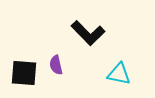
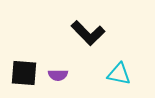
purple semicircle: moved 2 px right, 10 px down; rotated 78 degrees counterclockwise
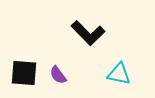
purple semicircle: rotated 54 degrees clockwise
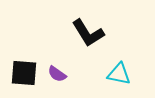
black L-shape: rotated 12 degrees clockwise
purple semicircle: moved 1 px left, 1 px up; rotated 18 degrees counterclockwise
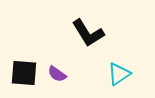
cyan triangle: rotated 45 degrees counterclockwise
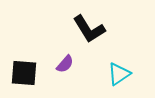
black L-shape: moved 1 px right, 4 px up
purple semicircle: moved 8 px right, 10 px up; rotated 84 degrees counterclockwise
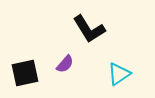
black square: moved 1 px right; rotated 16 degrees counterclockwise
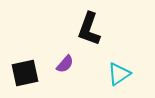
black L-shape: rotated 52 degrees clockwise
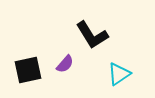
black L-shape: moved 3 px right, 6 px down; rotated 52 degrees counterclockwise
black square: moved 3 px right, 3 px up
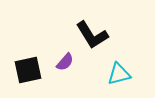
purple semicircle: moved 2 px up
cyan triangle: rotated 20 degrees clockwise
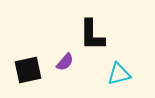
black L-shape: rotated 32 degrees clockwise
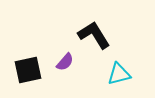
black L-shape: moved 2 px right; rotated 148 degrees clockwise
